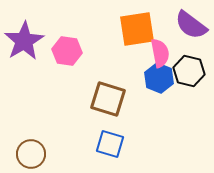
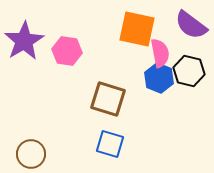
orange square: rotated 21 degrees clockwise
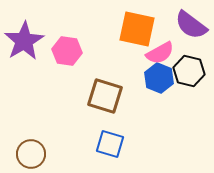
pink semicircle: rotated 72 degrees clockwise
brown square: moved 3 px left, 3 px up
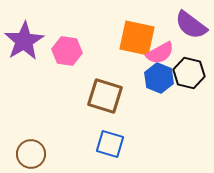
orange square: moved 9 px down
black hexagon: moved 2 px down
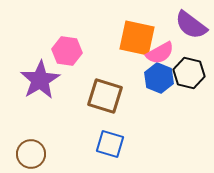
purple star: moved 16 px right, 39 px down
